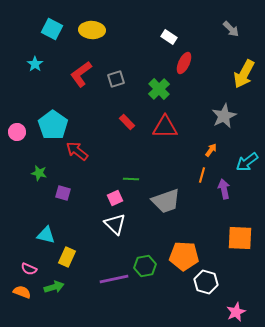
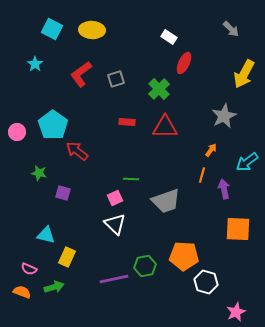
red rectangle: rotated 42 degrees counterclockwise
orange square: moved 2 px left, 9 px up
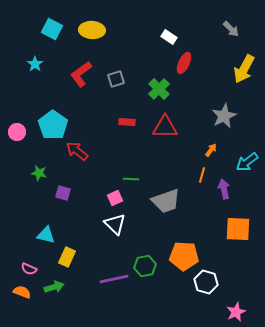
yellow arrow: moved 5 px up
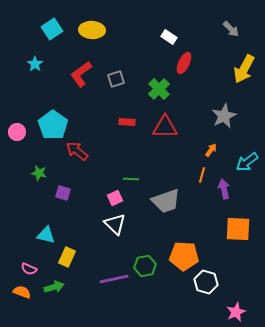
cyan square: rotated 30 degrees clockwise
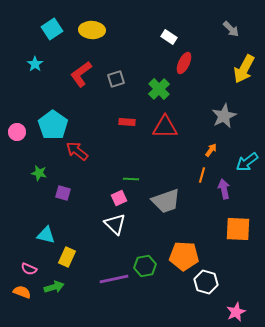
pink square: moved 4 px right
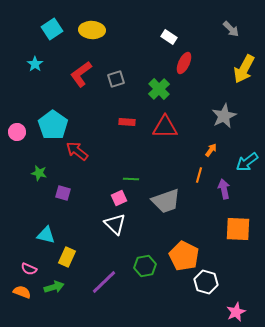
orange line: moved 3 px left
orange pentagon: rotated 24 degrees clockwise
purple line: moved 10 px left, 3 px down; rotated 32 degrees counterclockwise
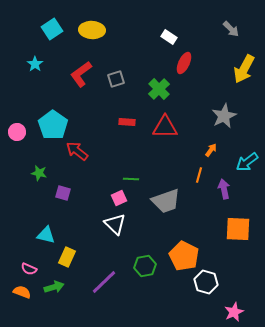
pink star: moved 2 px left
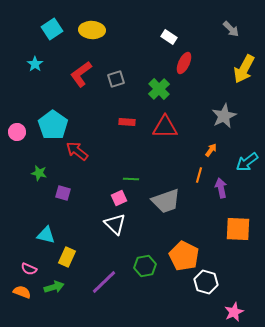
purple arrow: moved 3 px left, 1 px up
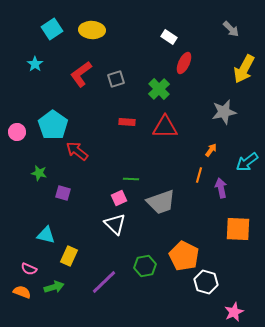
gray star: moved 4 px up; rotated 15 degrees clockwise
gray trapezoid: moved 5 px left, 1 px down
yellow rectangle: moved 2 px right, 1 px up
